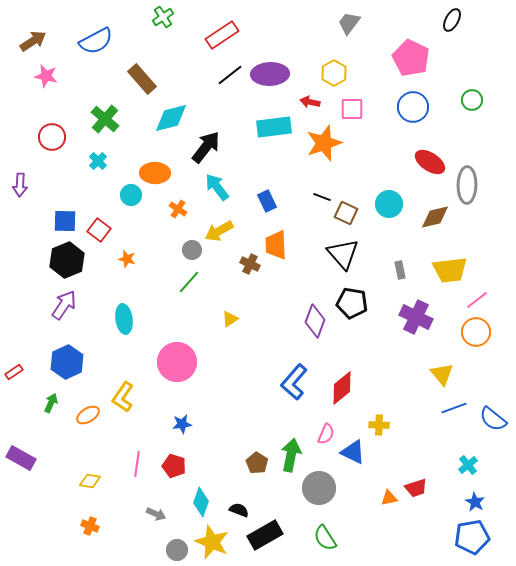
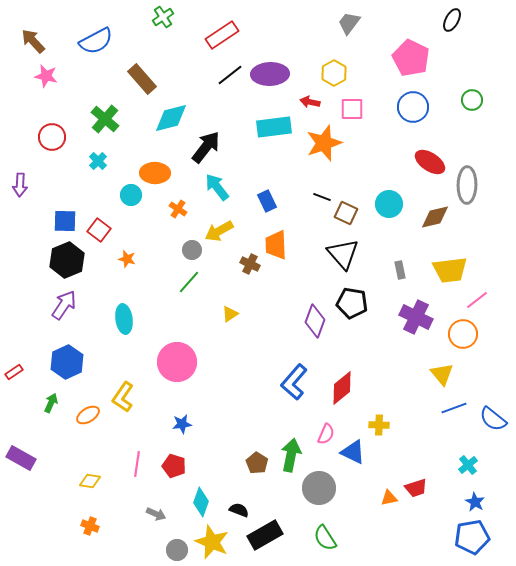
brown arrow at (33, 41): rotated 100 degrees counterclockwise
yellow triangle at (230, 319): moved 5 px up
orange circle at (476, 332): moved 13 px left, 2 px down
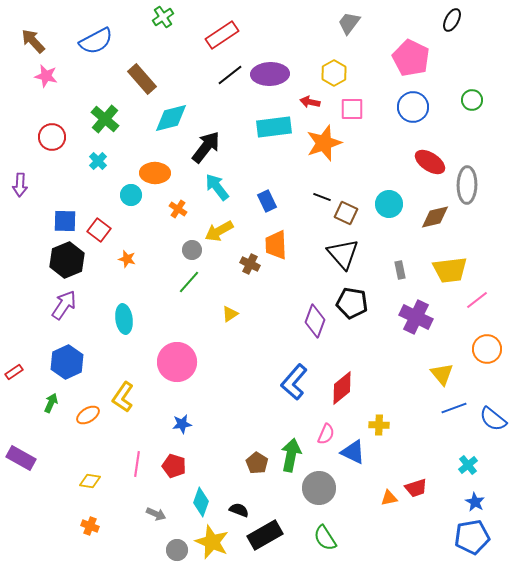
orange circle at (463, 334): moved 24 px right, 15 px down
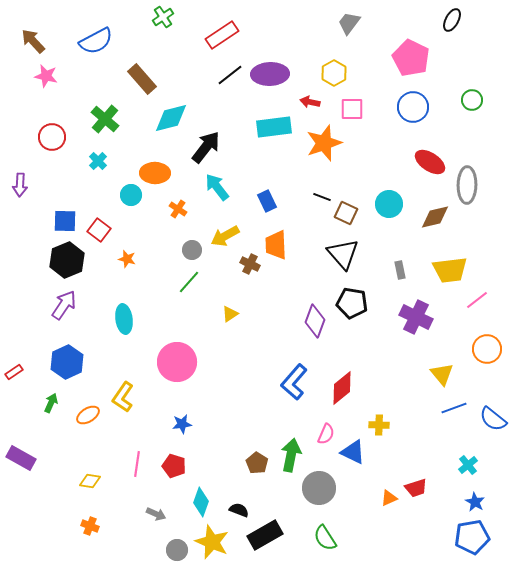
yellow arrow at (219, 231): moved 6 px right, 5 px down
orange triangle at (389, 498): rotated 12 degrees counterclockwise
